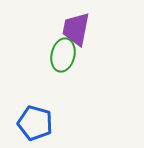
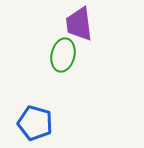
purple trapezoid: moved 3 px right, 5 px up; rotated 18 degrees counterclockwise
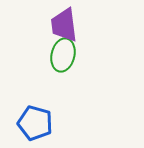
purple trapezoid: moved 15 px left, 1 px down
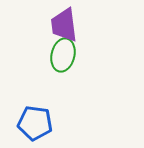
blue pentagon: rotated 8 degrees counterclockwise
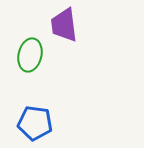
green ellipse: moved 33 px left
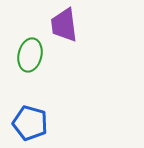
blue pentagon: moved 5 px left; rotated 8 degrees clockwise
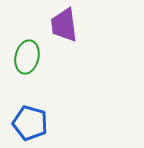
green ellipse: moved 3 px left, 2 px down
